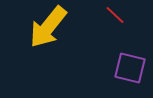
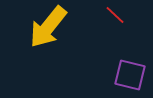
purple square: moved 7 px down
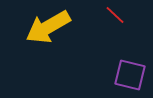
yellow arrow: rotated 21 degrees clockwise
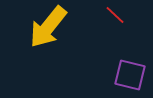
yellow arrow: rotated 21 degrees counterclockwise
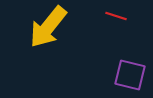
red line: moved 1 px right, 1 px down; rotated 25 degrees counterclockwise
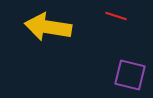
yellow arrow: rotated 60 degrees clockwise
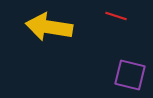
yellow arrow: moved 1 px right
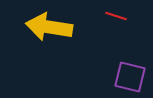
purple square: moved 2 px down
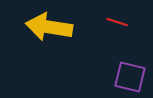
red line: moved 1 px right, 6 px down
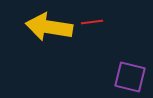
red line: moved 25 px left; rotated 25 degrees counterclockwise
